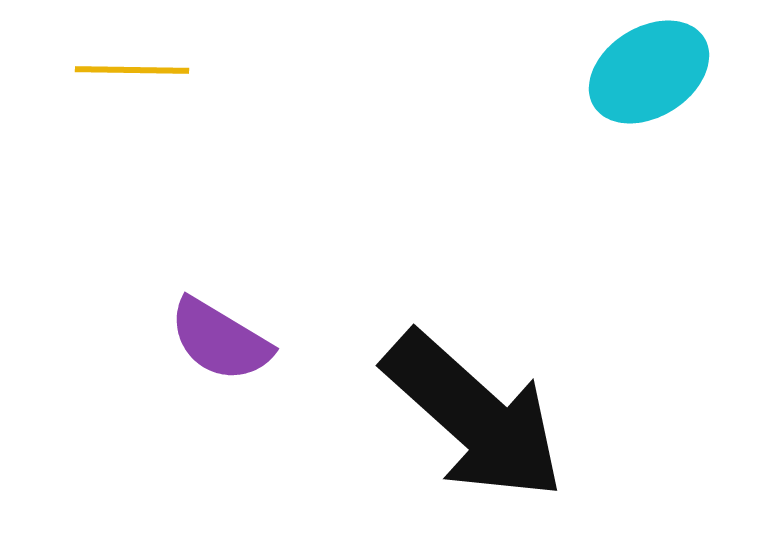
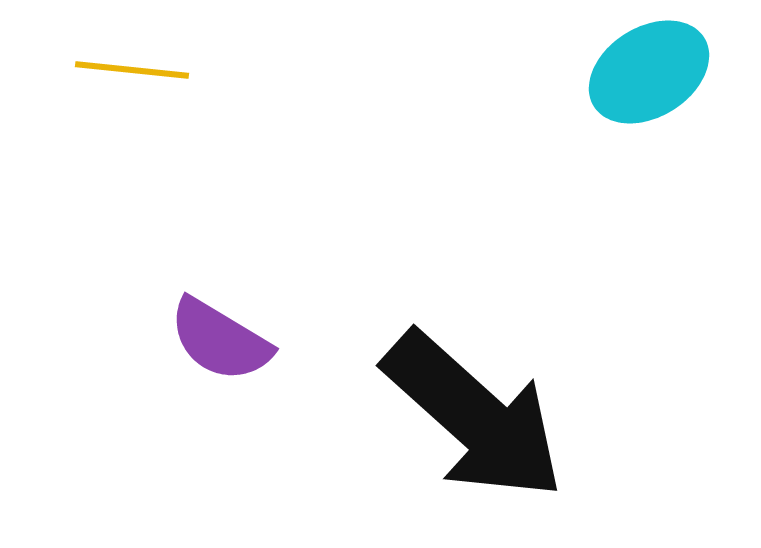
yellow line: rotated 5 degrees clockwise
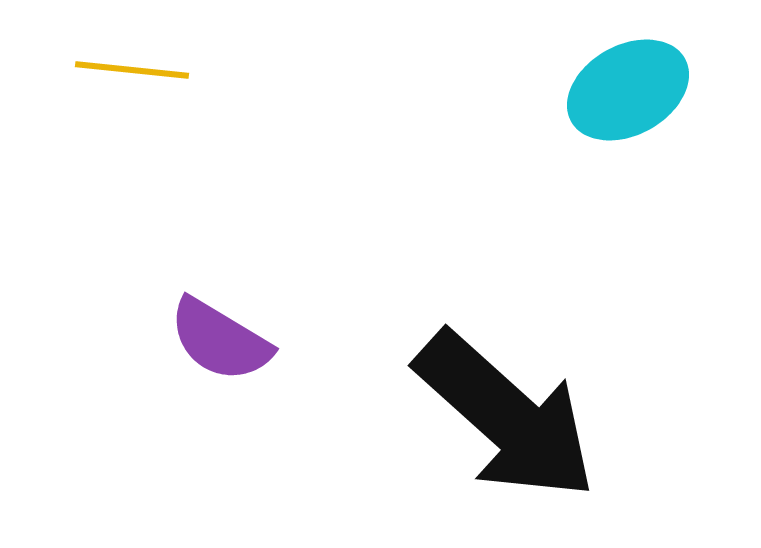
cyan ellipse: moved 21 px left, 18 px down; rotated 3 degrees clockwise
black arrow: moved 32 px right
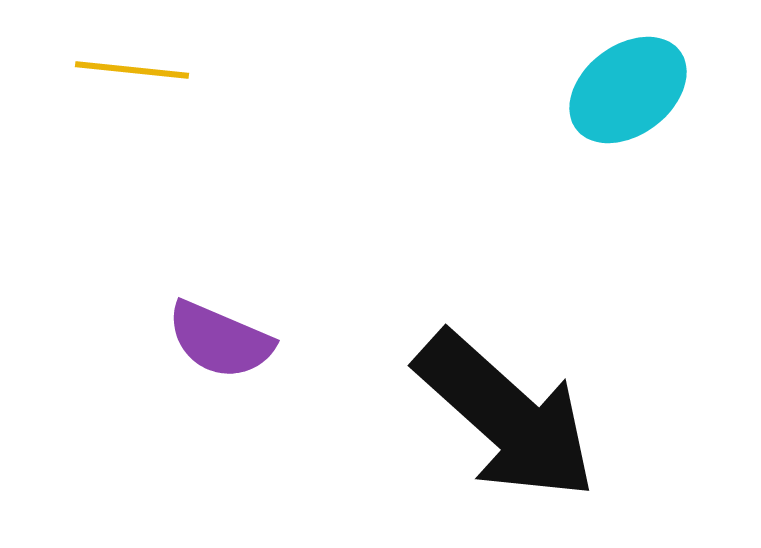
cyan ellipse: rotated 8 degrees counterclockwise
purple semicircle: rotated 8 degrees counterclockwise
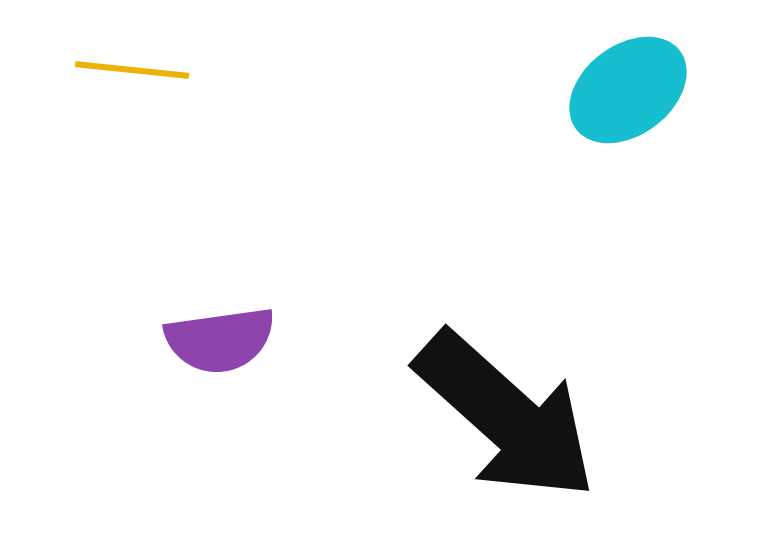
purple semicircle: rotated 31 degrees counterclockwise
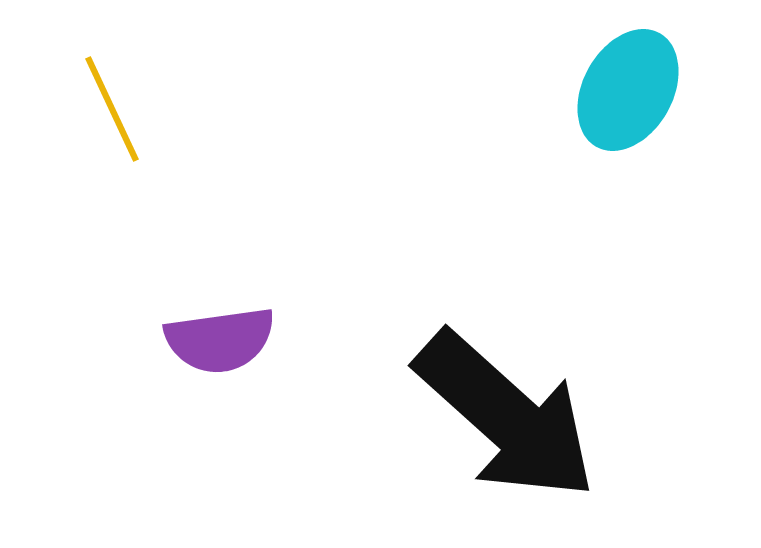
yellow line: moved 20 px left, 39 px down; rotated 59 degrees clockwise
cyan ellipse: rotated 24 degrees counterclockwise
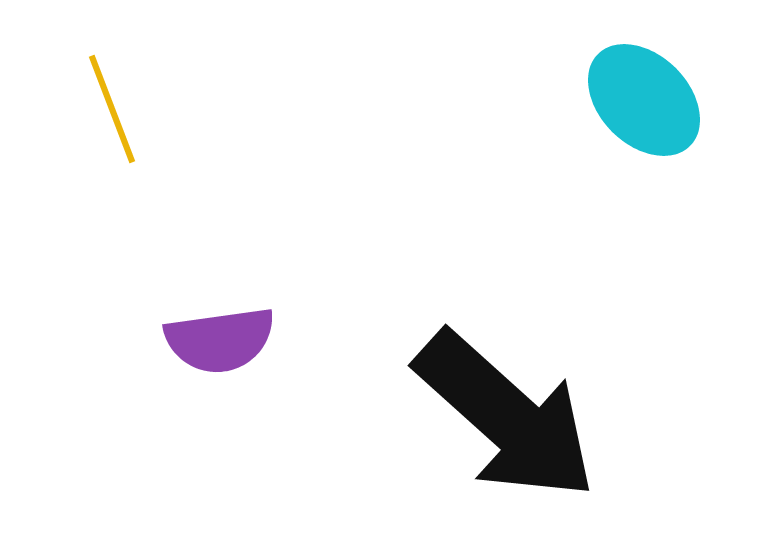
cyan ellipse: moved 16 px right, 10 px down; rotated 74 degrees counterclockwise
yellow line: rotated 4 degrees clockwise
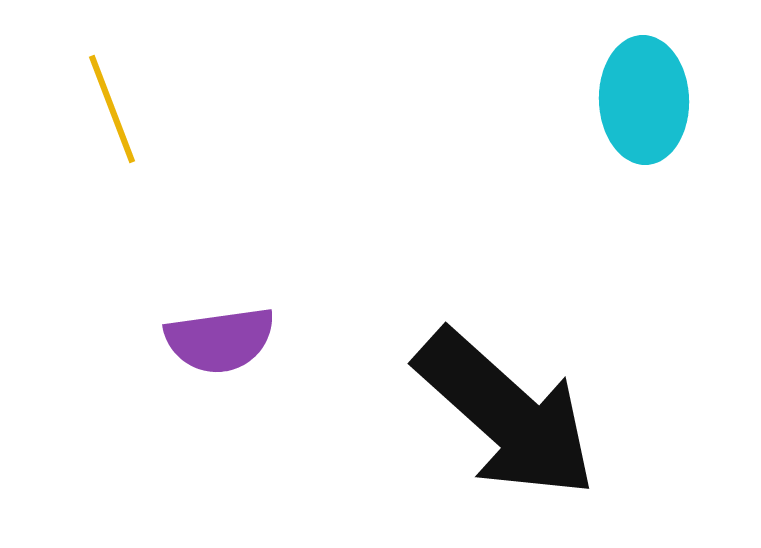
cyan ellipse: rotated 43 degrees clockwise
black arrow: moved 2 px up
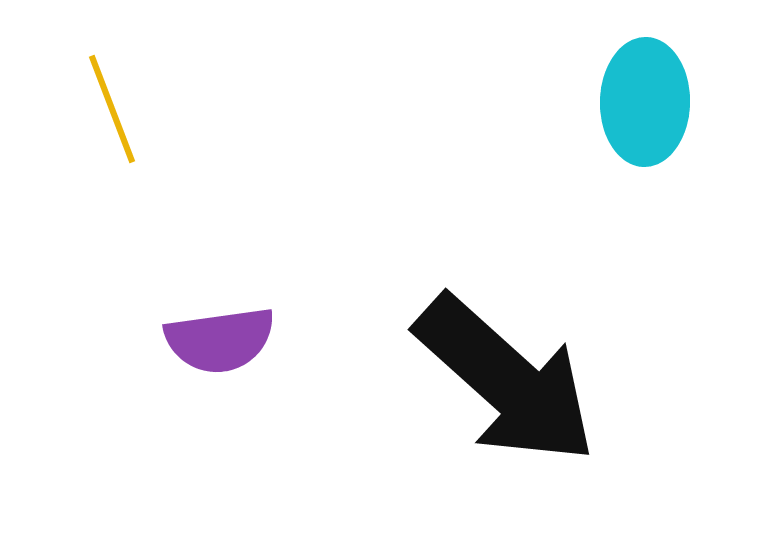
cyan ellipse: moved 1 px right, 2 px down; rotated 3 degrees clockwise
black arrow: moved 34 px up
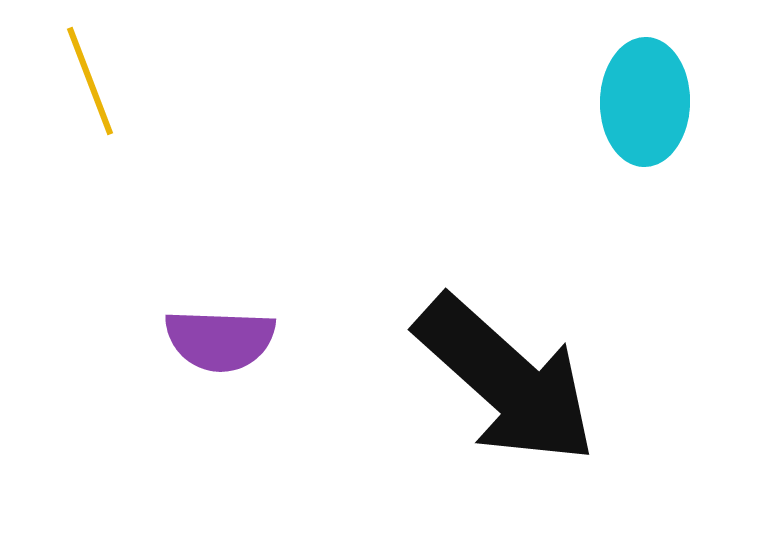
yellow line: moved 22 px left, 28 px up
purple semicircle: rotated 10 degrees clockwise
